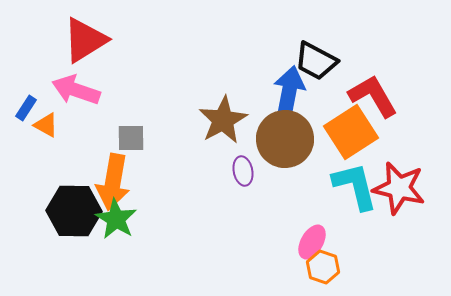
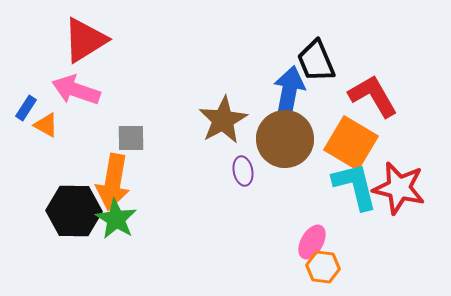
black trapezoid: rotated 39 degrees clockwise
orange square: moved 11 px down; rotated 26 degrees counterclockwise
orange hexagon: rotated 12 degrees counterclockwise
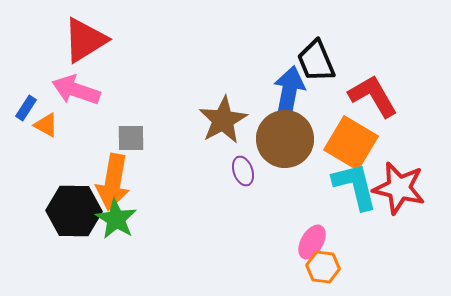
purple ellipse: rotated 8 degrees counterclockwise
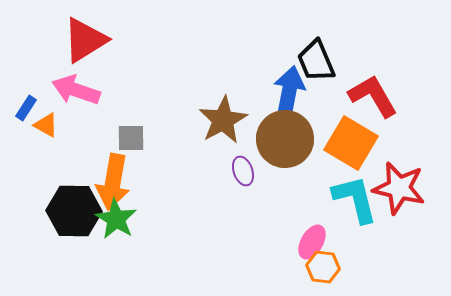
cyan L-shape: moved 13 px down
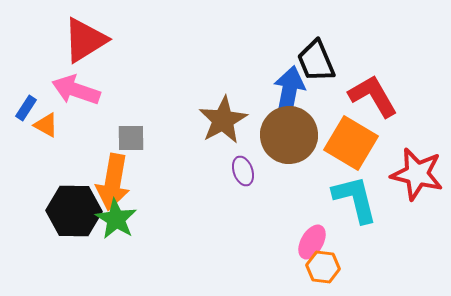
brown circle: moved 4 px right, 4 px up
red star: moved 18 px right, 14 px up
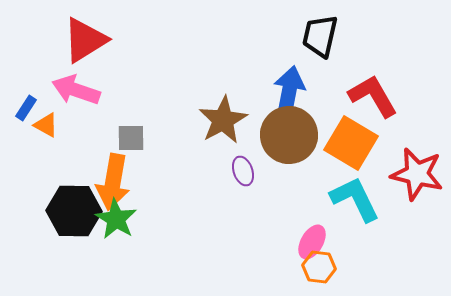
black trapezoid: moved 4 px right, 25 px up; rotated 36 degrees clockwise
cyan L-shape: rotated 12 degrees counterclockwise
orange hexagon: moved 4 px left
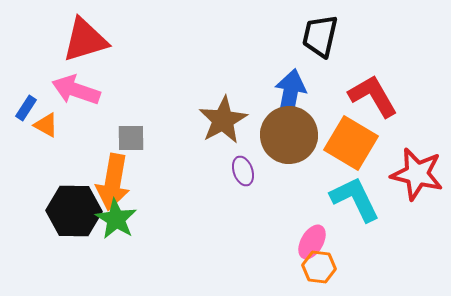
red triangle: rotated 15 degrees clockwise
blue arrow: moved 1 px right, 3 px down
